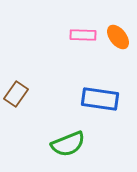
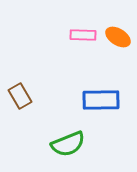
orange ellipse: rotated 20 degrees counterclockwise
brown rectangle: moved 4 px right, 2 px down; rotated 65 degrees counterclockwise
blue rectangle: moved 1 px right, 1 px down; rotated 9 degrees counterclockwise
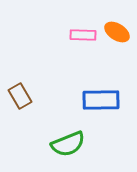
orange ellipse: moved 1 px left, 5 px up
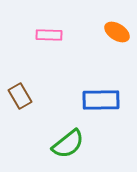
pink rectangle: moved 34 px left
green semicircle: rotated 16 degrees counterclockwise
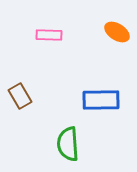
green semicircle: rotated 124 degrees clockwise
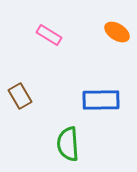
pink rectangle: rotated 30 degrees clockwise
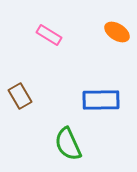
green semicircle: rotated 20 degrees counterclockwise
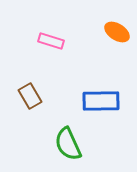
pink rectangle: moved 2 px right, 6 px down; rotated 15 degrees counterclockwise
brown rectangle: moved 10 px right
blue rectangle: moved 1 px down
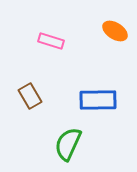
orange ellipse: moved 2 px left, 1 px up
blue rectangle: moved 3 px left, 1 px up
green semicircle: rotated 48 degrees clockwise
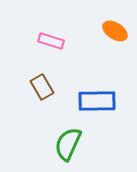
brown rectangle: moved 12 px right, 9 px up
blue rectangle: moved 1 px left, 1 px down
